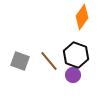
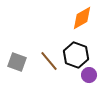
orange diamond: moved 1 px down; rotated 25 degrees clockwise
gray square: moved 3 px left, 1 px down
purple circle: moved 16 px right
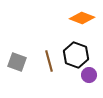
orange diamond: rotated 50 degrees clockwise
brown line: rotated 25 degrees clockwise
